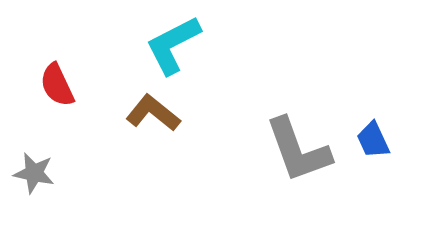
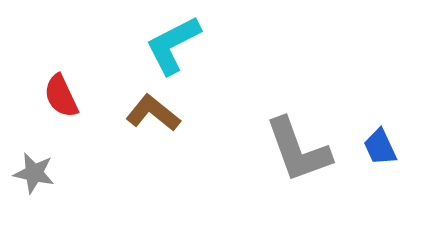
red semicircle: moved 4 px right, 11 px down
blue trapezoid: moved 7 px right, 7 px down
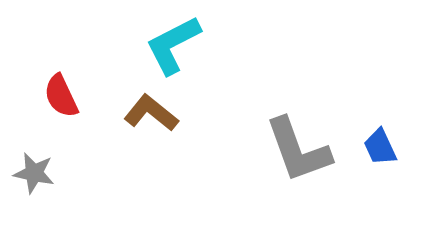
brown L-shape: moved 2 px left
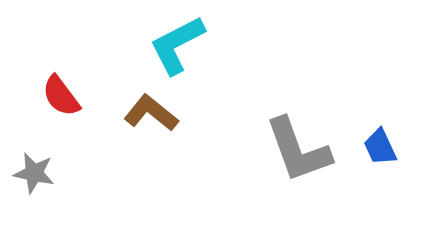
cyan L-shape: moved 4 px right
red semicircle: rotated 12 degrees counterclockwise
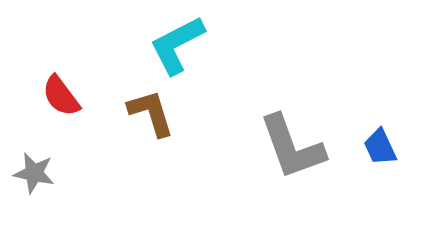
brown L-shape: rotated 34 degrees clockwise
gray L-shape: moved 6 px left, 3 px up
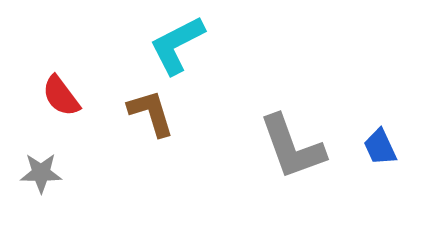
gray star: moved 7 px right; rotated 12 degrees counterclockwise
